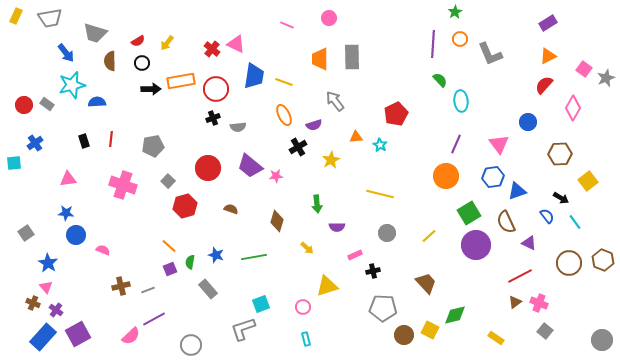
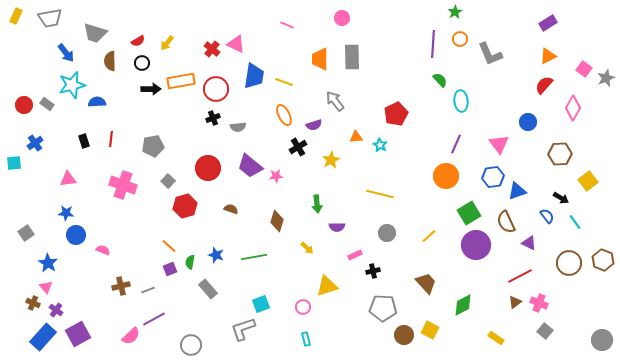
pink circle at (329, 18): moved 13 px right
green diamond at (455, 315): moved 8 px right, 10 px up; rotated 15 degrees counterclockwise
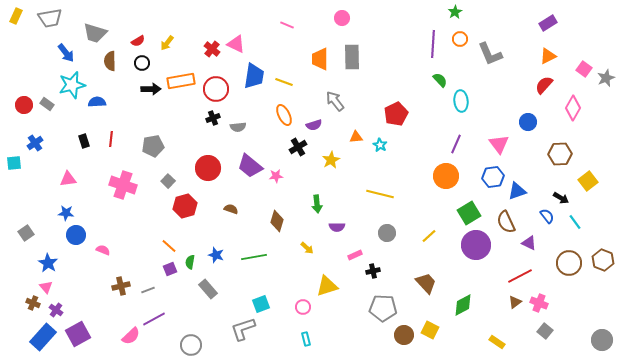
yellow rectangle at (496, 338): moved 1 px right, 4 px down
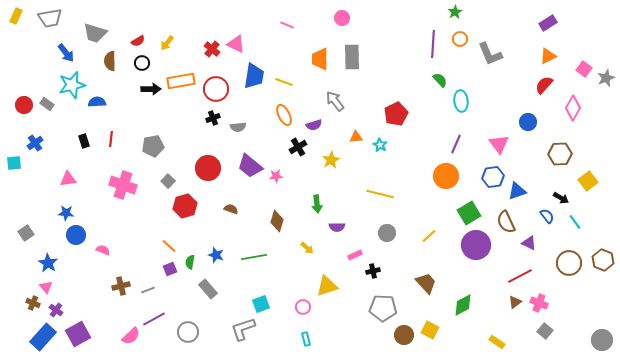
gray circle at (191, 345): moved 3 px left, 13 px up
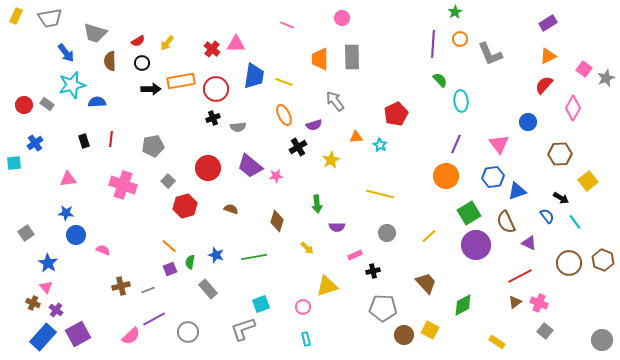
pink triangle at (236, 44): rotated 24 degrees counterclockwise
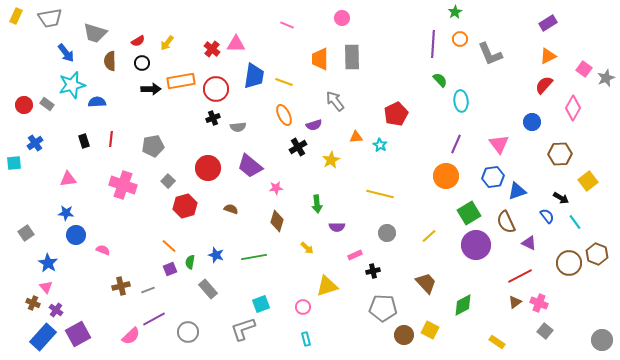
blue circle at (528, 122): moved 4 px right
pink star at (276, 176): moved 12 px down
brown hexagon at (603, 260): moved 6 px left, 6 px up
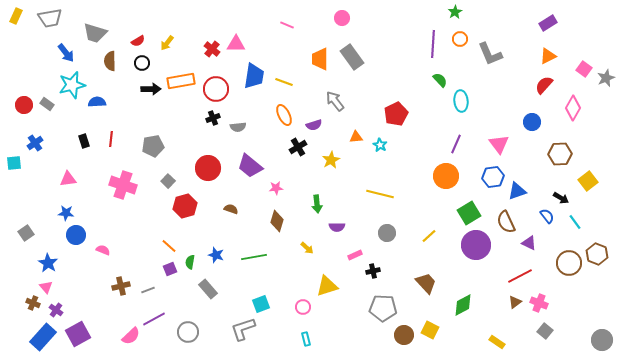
gray rectangle at (352, 57): rotated 35 degrees counterclockwise
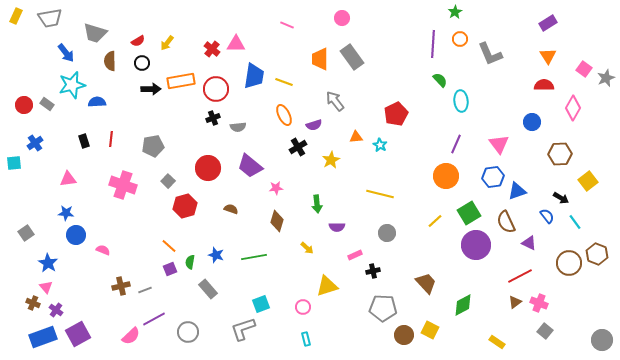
orange triangle at (548, 56): rotated 36 degrees counterclockwise
red semicircle at (544, 85): rotated 48 degrees clockwise
yellow line at (429, 236): moved 6 px right, 15 px up
gray line at (148, 290): moved 3 px left
blue rectangle at (43, 337): rotated 28 degrees clockwise
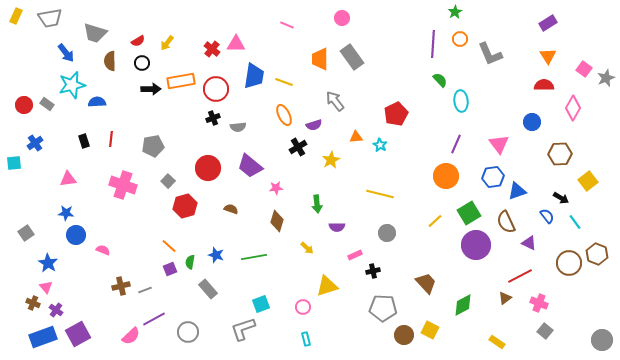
brown triangle at (515, 302): moved 10 px left, 4 px up
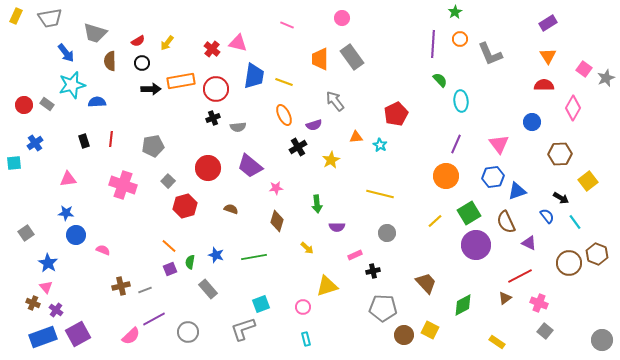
pink triangle at (236, 44): moved 2 px right, 1 px up; rotated 12 degrees clockwise
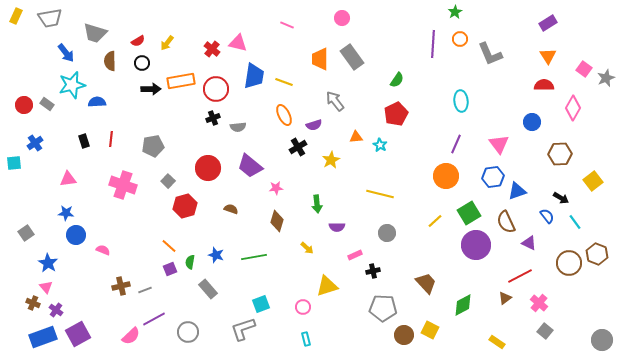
green semicircle at (440, 80): moved 43 px left; rotated 77 degrees clockwise
yellow square at (588, 181): moved 5 px right
pink cross at (539, 303): rotated 18 degrees clockwise
